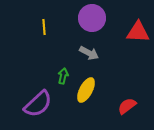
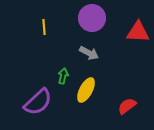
purple semicircle: moved 2 px up
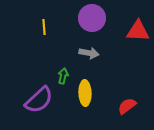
red triangle: moved 1 px up
gray arrow: rotated 18 degrees counterclockwise
yellow ellipse: moved 1 px left, 3 px down; rotated 30 degrees counterclockwise
purple semicircle: moved 1 px right, 2 px up
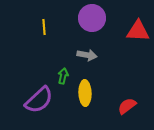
gray arrow: moved 2 px left, 2 px down
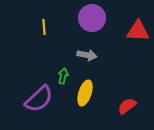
yellow ellipse: rotated 20 degrees clockwise
purple semicircle: moved 1 px up
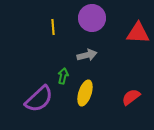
yellow line: moved 9 px right
red triangle: moved 2 px down
gray arrow: rotated 24 degrees counterclockwise
red semicircle: moved 4 px right, 9 px up
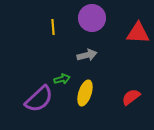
green arrow: moved 1 px left, 3 px down; rotated 63 degrees clockwise
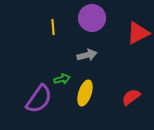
red triangle: rotated 30 degrees counterclockwise
purple semicircle: rotated 12 degrees counterclockwise
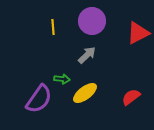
purple circle: moved 3 px down
gray arrow: rotated 30 degrees counterclockwise
green arrow: rotated 21 degrees clockwise
yellow ellipse: rotated 35 degrees clockwise
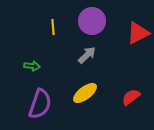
green arrow: moved 30 px left, 13 px up
purple semicircle: moved 1 px right, 5 px down; rotated 16 degrees counterclockwise
